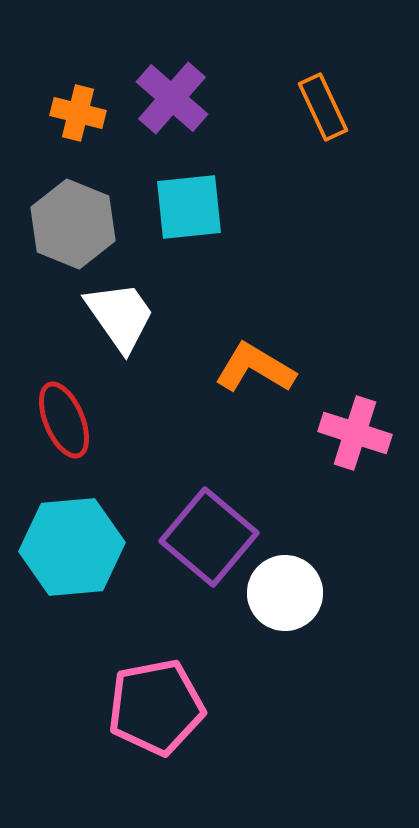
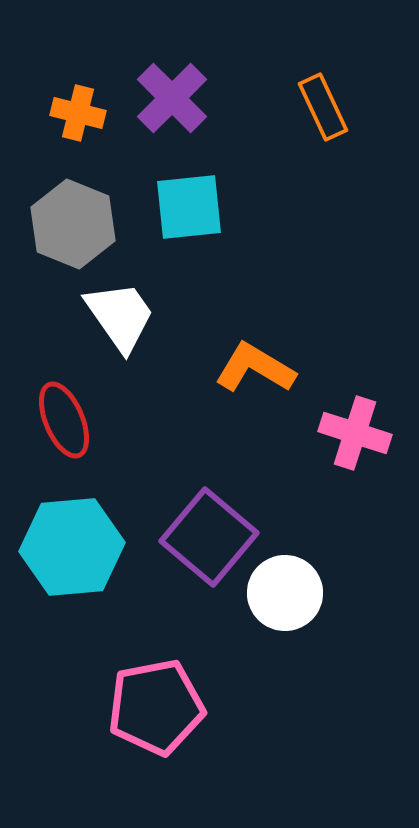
purple cross: rotated 4 degrees clockwise
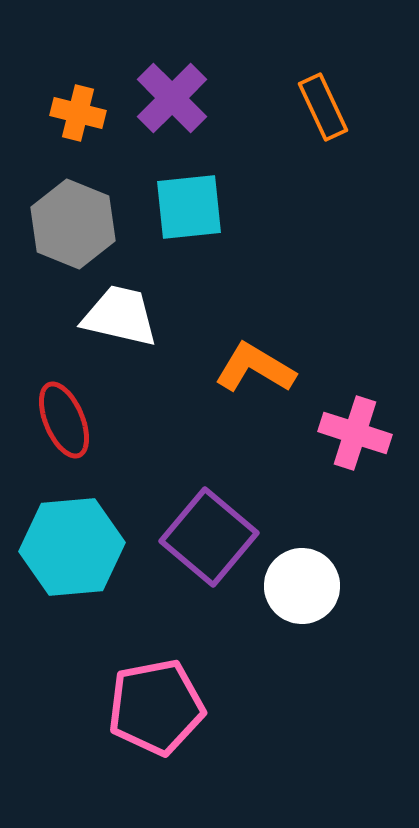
white trapezoid: rotated 42 degrees counterclockwise
white circle: moved 17 px right, 7 px up
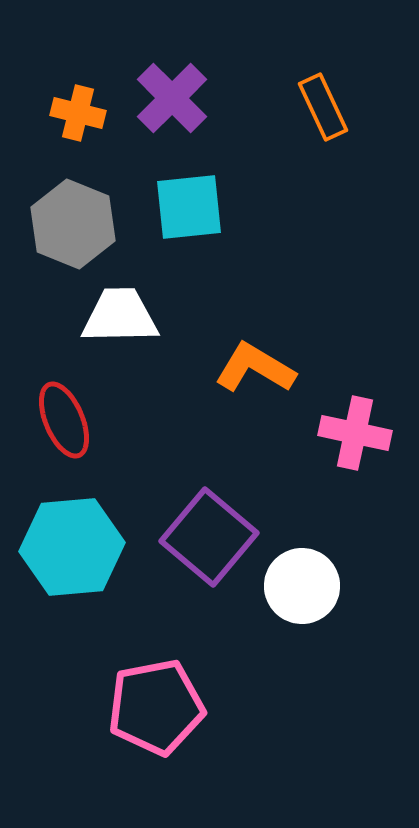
white trapezoid: rotated 14 degrees counterclockwise
pink cross: rotated 6 degrees counterclockwise
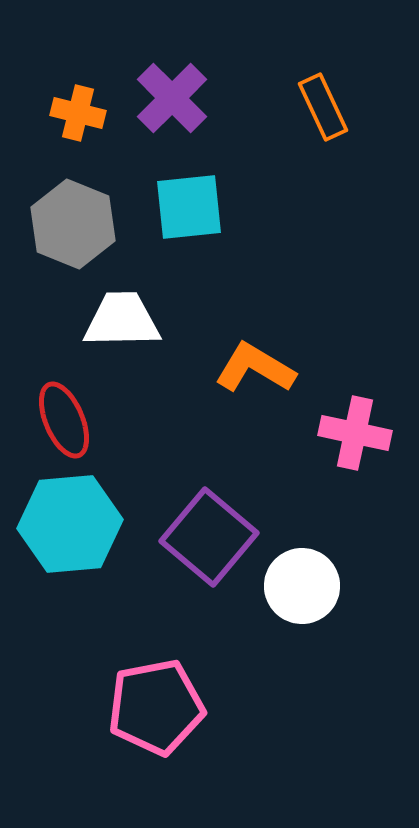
white trapezoid: moved 2 px right, 4 px down
cyan hexagon: moved 2 px left, 23 px up
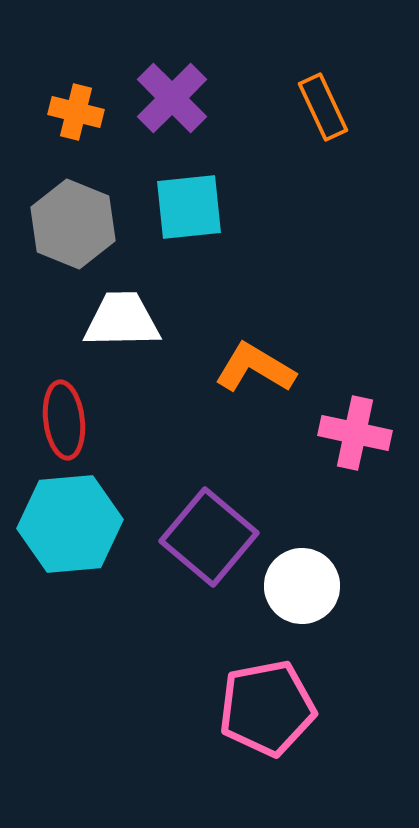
orange cross: moved 2 px left, 1 px up
red ellipse: rotated 16 degrees clockwise
pink pentagon: moved 111 px right, 1 px down
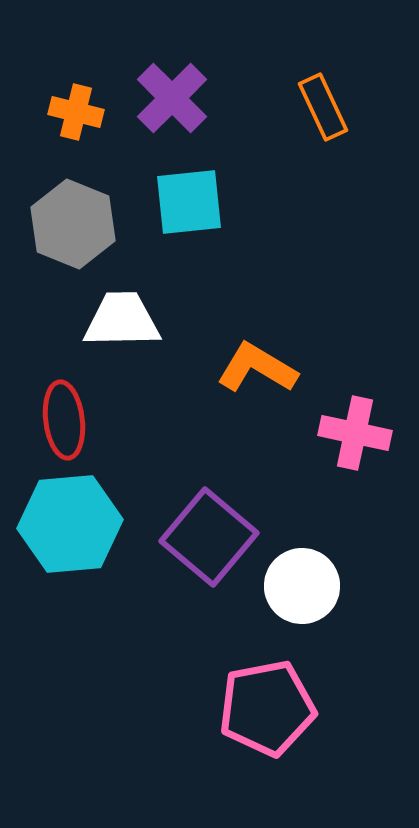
cyan square: moved 5 px up
orange L-shape: moved 2 px right
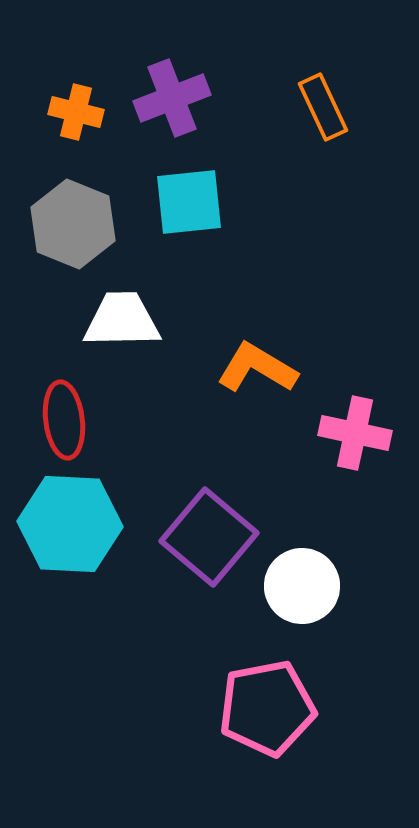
purple cross: rotated 24 degrees clockwise
cyan hexagon: rotated 8 degrees clockwise
